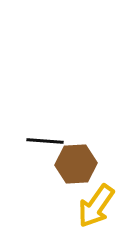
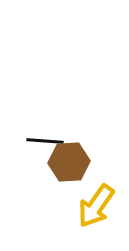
brown hexagon: moved 7 px left, 2 px up
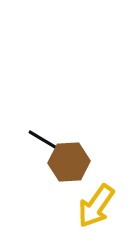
black line: rotated 27 degrees clockwise
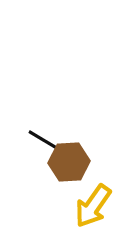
yellow arrow: moved 3 px left
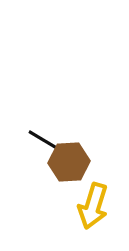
yellow arrow: rotated 18 degrees counterclockwise
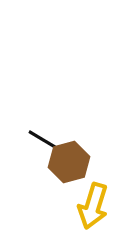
brown hexagon: rotated 12 degrees counterclockwise
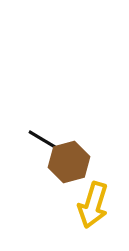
yellow arrow: moved 1 px up
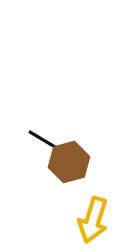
yellow arrow: moved 15 px down
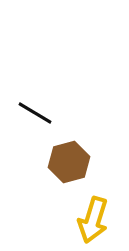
black line: moved 10 px left, 28 px up
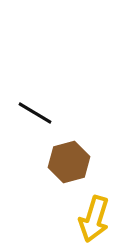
yellow arrow: moved 1 px right, 1 px up
